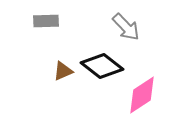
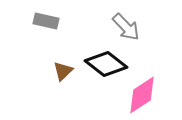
gray rectangle: rotated 15 degrees clockwise
black diamond: moved 4 px right, 2 px up
brown triangle: rotated 20 degrees counterclockwise
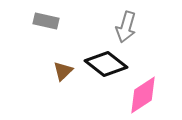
gray arrow: rotated 60 degrees clockwise
pink diamond: moved 1 px right
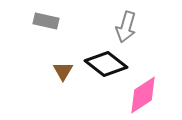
brown triangle: rotated 15 degrees counterclockwise
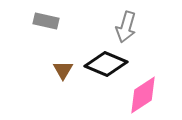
black diamond: rotated 15 degrees counterclockwise
brown triangle: moved 1 px up
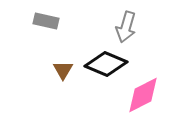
pink diamond: rotated 6 degrees clockwise
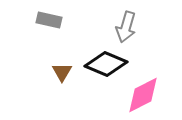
gray rectangle: moved 3 px right, 1 px up
brown triangle: moved 1 px left, 2 px down
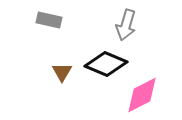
gray arrow: moved 2 px up
pink diamond: moved 1 px left
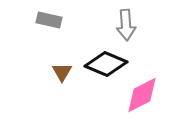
gray arrow: rotated 20 degrees counterclockwise
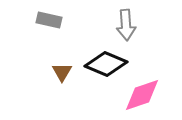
pink diamond: rotated 9 degrees clockwise
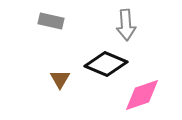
gray rectangle: moved 2 px right, 1 px down
brown triangle: moved 2 px left, 7 px down
